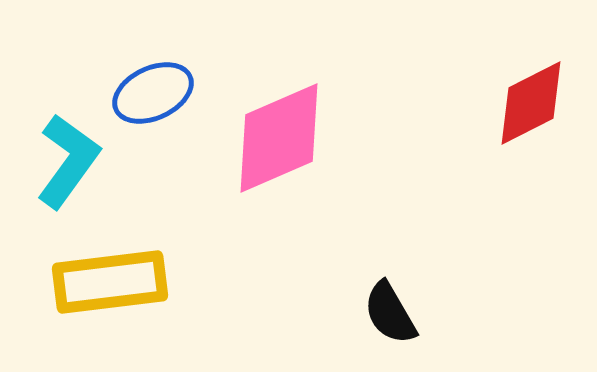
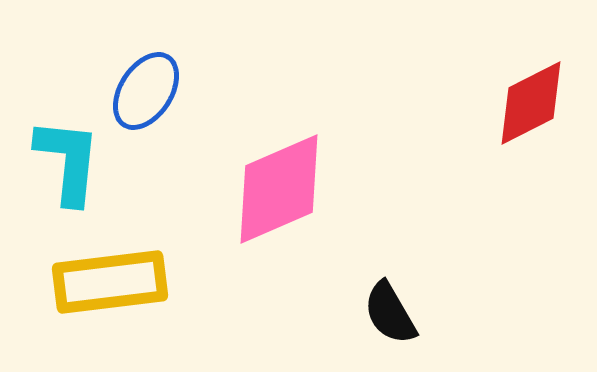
blue ellipse: moved 7 px left, 2 px up; rotated 32 degrees counterclockwise
pink diamond: moved 51 px down
cyan L-shape: rotated 30 degrees counterclockwise
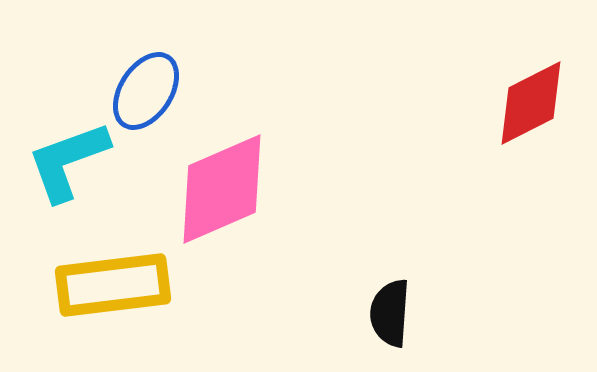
cyan L-shape: rotated 116 degrees counterclockwise
pink diamond: moved 57 px left
yellow rectangle: moved 3 px right, 3 px down
black semicircle: rotated 34 degrees clockwise
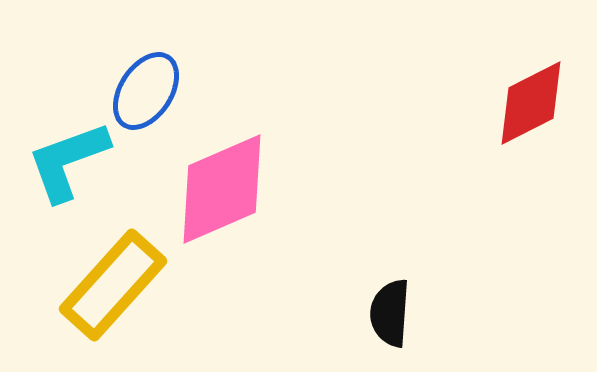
yellow rectangle: rotated 41 degrees counterclockwise
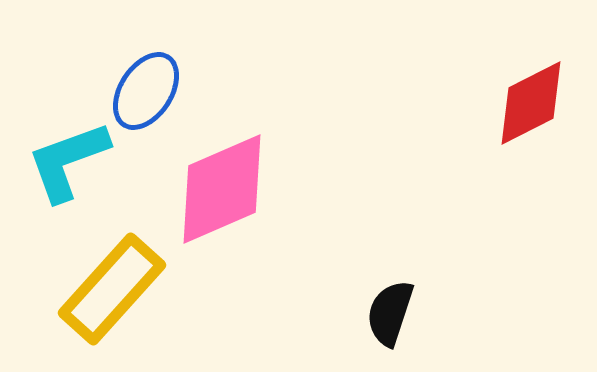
yellow rectangle: moved 1 px left, 4 px down
black semicircle: rotated 14 degrees clockwise
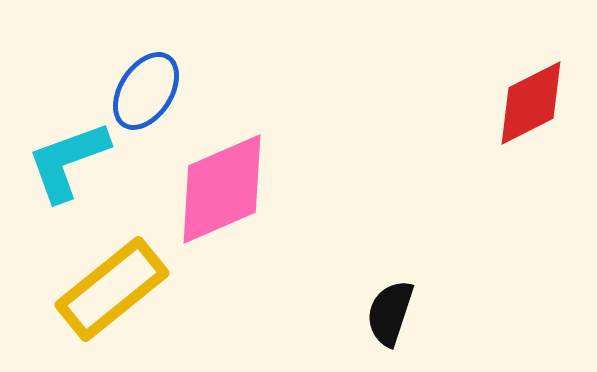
yellow rectangle: rotated 9 degrees clockwise
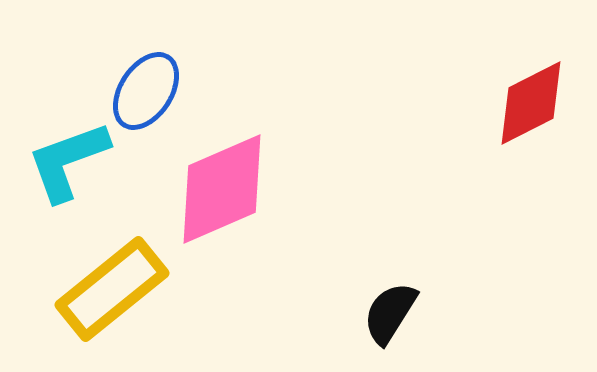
black semicircle: rotated 14 degrees clockwise
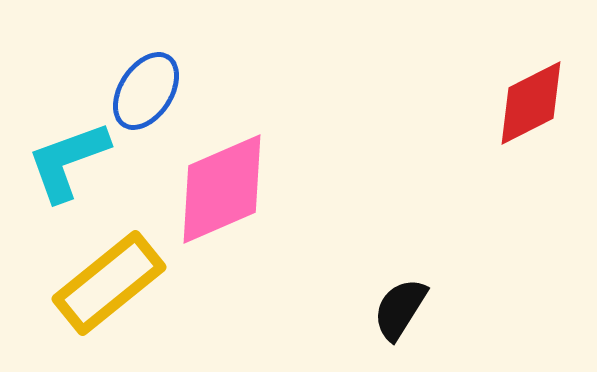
yellow rectangle: moved 3 px left, 6 px up
black semicircle: moved 10 px right, 4 px up
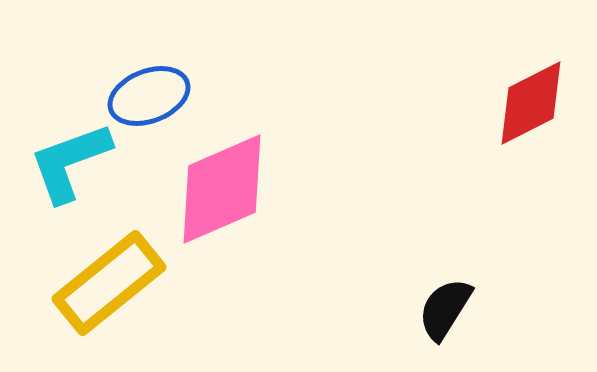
blue ellipse: moved 3 px right, 5 px down; rotated 36 degrees clockwise
cyan L-shape: moved 2 px right, 1 px down
black semicircle: moved 45 px right
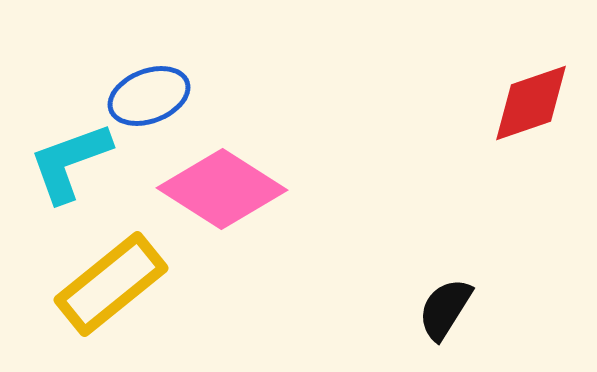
red diamond: rotated 8 degrees clockwise
pink diamond: rotated 56 degrees clockwise
yellow rectangle: moved 2 px right, 1 px down
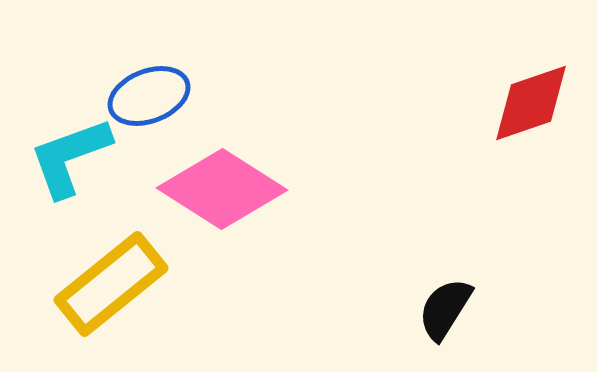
cyan L-shape: moved 5 px up
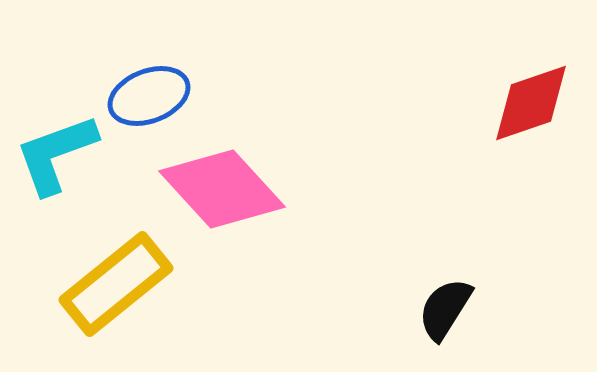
cyan L-shape: moved 14 px left, 3 px up
pink diamond: rotated 15 degrees clockwise
yellow rectangle: moved 5 px right
